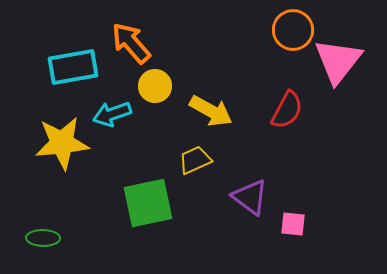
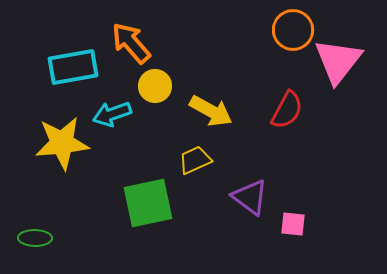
green ellipse: moved 8 px left
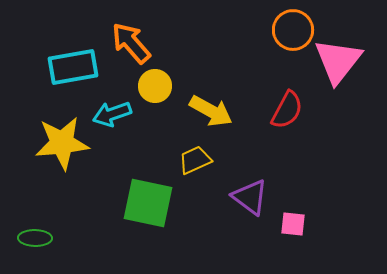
green square: rotated 24 degrees clockwise
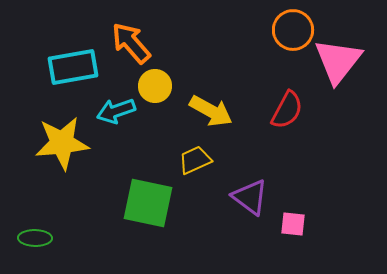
cyan arrow: moved 4 px right, 3 px up
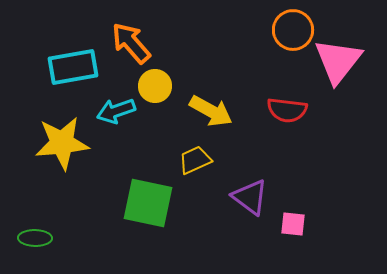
red semicircle: rotated 69 degrees clockwise
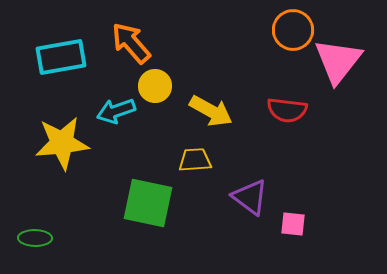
cyan rectangle: moved 12 px left, 10 px up
yellow trapezoid: rotated 20 degrees clockwise
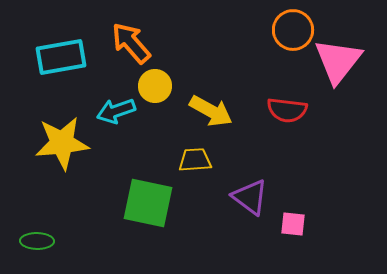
green ellipse: moved 2 px right, 3 px down
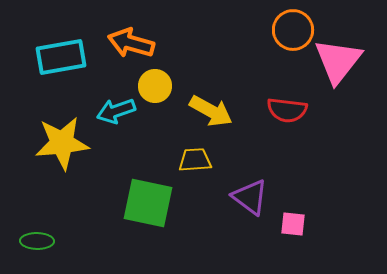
orange arrow: rotated 33 degrees counterclockwise
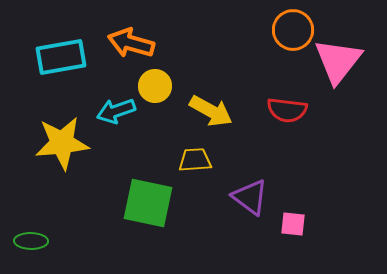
green ellipse: moved 6 px left
